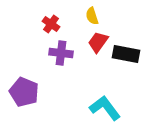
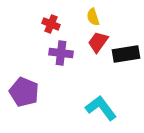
yellow semicircle: moved 1 px right, 1 px down
red cross: rotated 12 degrees counterclockwise
black rectangle: rotated 20 degrees counterclockwise
cyan L-shape: moved 4 px left
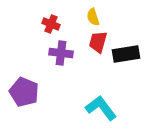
red trapezoid: rotated 20 degrees counterclockwise
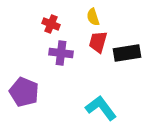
black rectangle: moved 1 px right, 1 px up
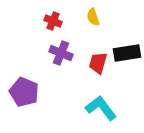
red cross: moved 2 px right, 3 px up
red trapezoid: moved 21 px down
purple cross: rotated 15 degrees clockwise
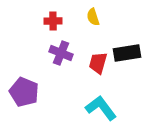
red cross: rotated 24 degrees counterclockwise
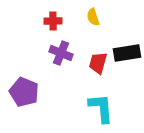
cyan L-shape: rotated 32 degrees clockwise
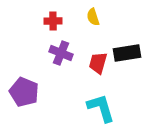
cyan L-shape: rotated 12 degrees counterclockwise
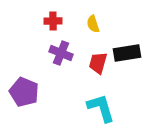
yellow semicircle: moved 7 px down
